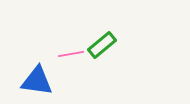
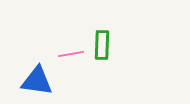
green rectangle: rotated 48 degrees counterclockwise
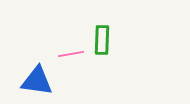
green rectangle: moved 5 px up
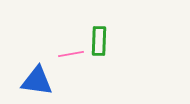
green rectangle: moved 3 px left, 1 px down
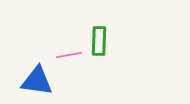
pink line: moved 2 px left, 1 px down
